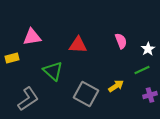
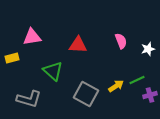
white star: rotated 16 degrees clockwise
green line: moved 5 px left, 10 px down
gray L-shape: moved 1 px right; rotated 50 degrees clockwise
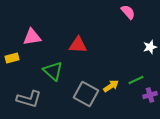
pink semicircle: moved 7 px right, 29 px up; rotated 21 degrees counterclockwise
white star: moved 2 px right, 2 px up
green line: moved 1 px left
yellow arrow: moved 5 px left
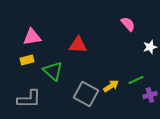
pink semicircle: moved 12 px down
yellow rectangle: moved 15 px right, 2 px down
gray L-shape: rotated 15 degrees counterclockwise
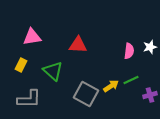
pink semicircle: moved 1 px right, 27 px down; rotated 49 degrees clockwise
yellow rectangle: moved 6 px left, 5 px down; rotated 48 degrees counterclockwise
green line: moved 5 px left
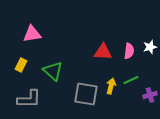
pink triangle: moved 3 px up
red triangle: moved 25 px right, 7 px down
yellow arrow: rotated 42 degrees counterclockwise
gray square: rotated 20 degrees counterclockwise
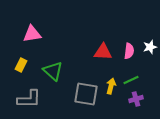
purple cross: moved 14 px left, 4 px down
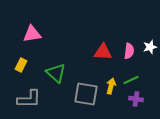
green triangle: moved 3 px right, 2 px down
purple cross: rotated 24 degrees clockwise
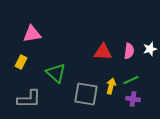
white star: moved 2 px down
yellow rectangle: moved 3 px up
purple cross: moved 3 px left
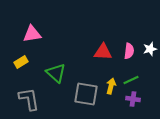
yellow rectangle: rotated 32 degrees clockwise
gray L-shape: rotated 100 degrees counterclockwise
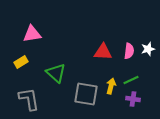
white star: moved 2 px left
